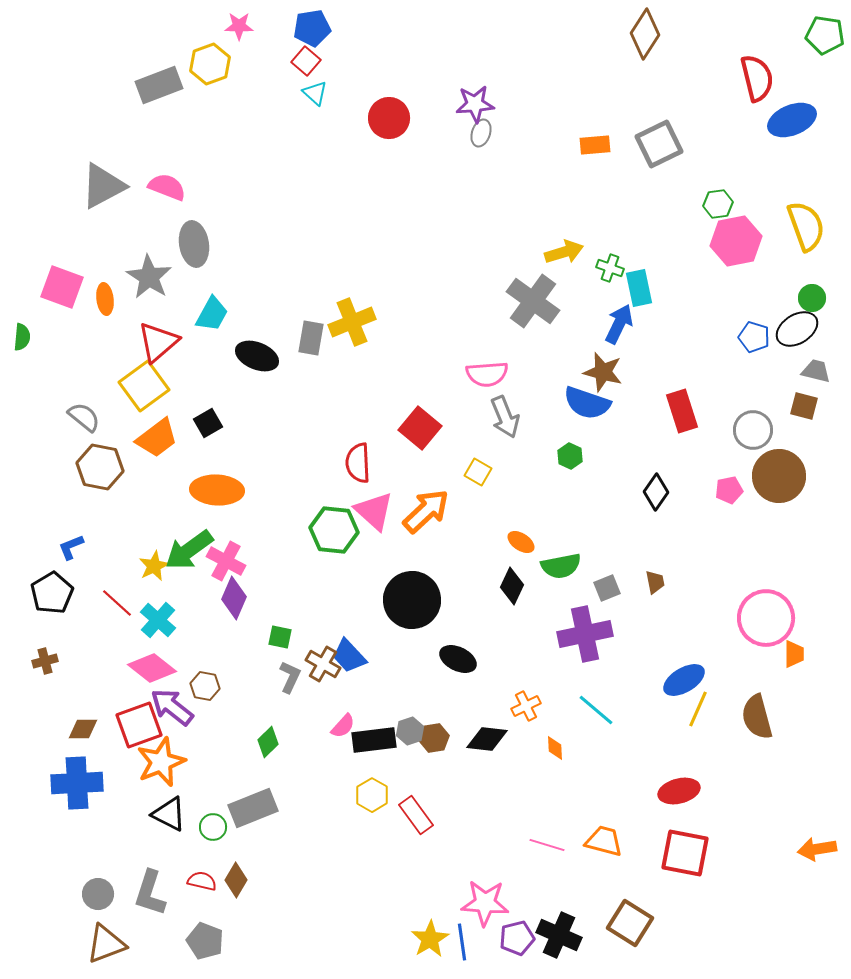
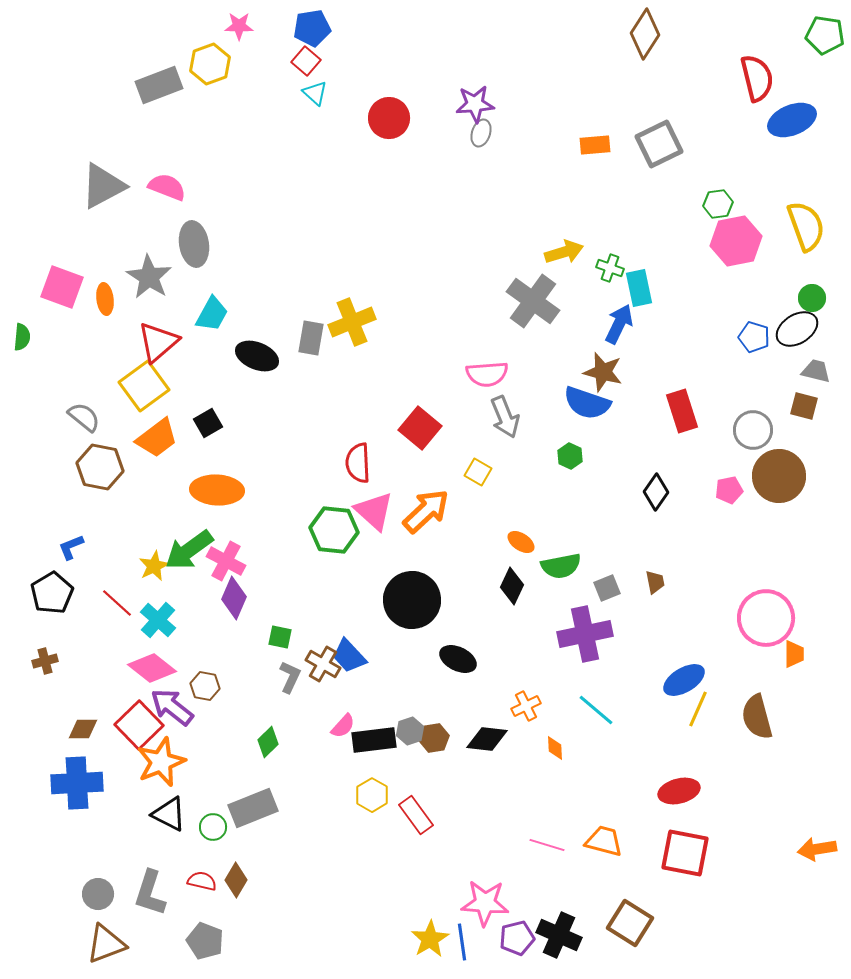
red square at (139, 725): rotated 24 degrees counterclockwise
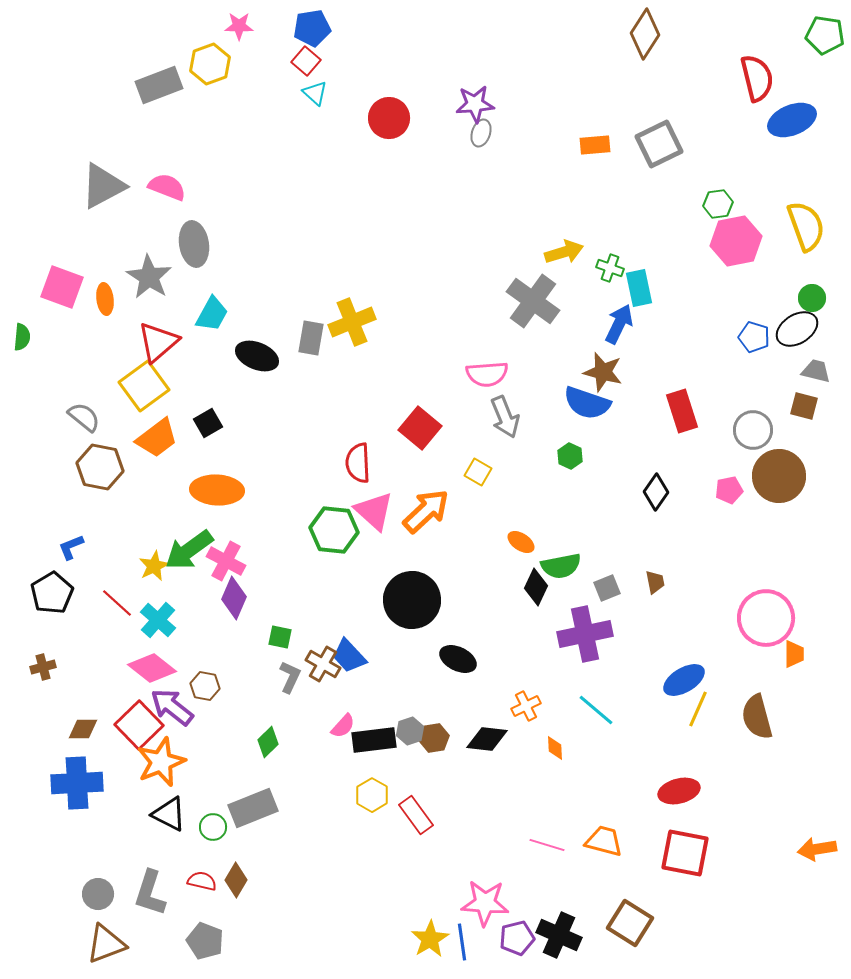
black diamond at (512, 586): moved 24 px right, 1 px down
brown cross at (45, 661): moved 2 px left, 6 px down
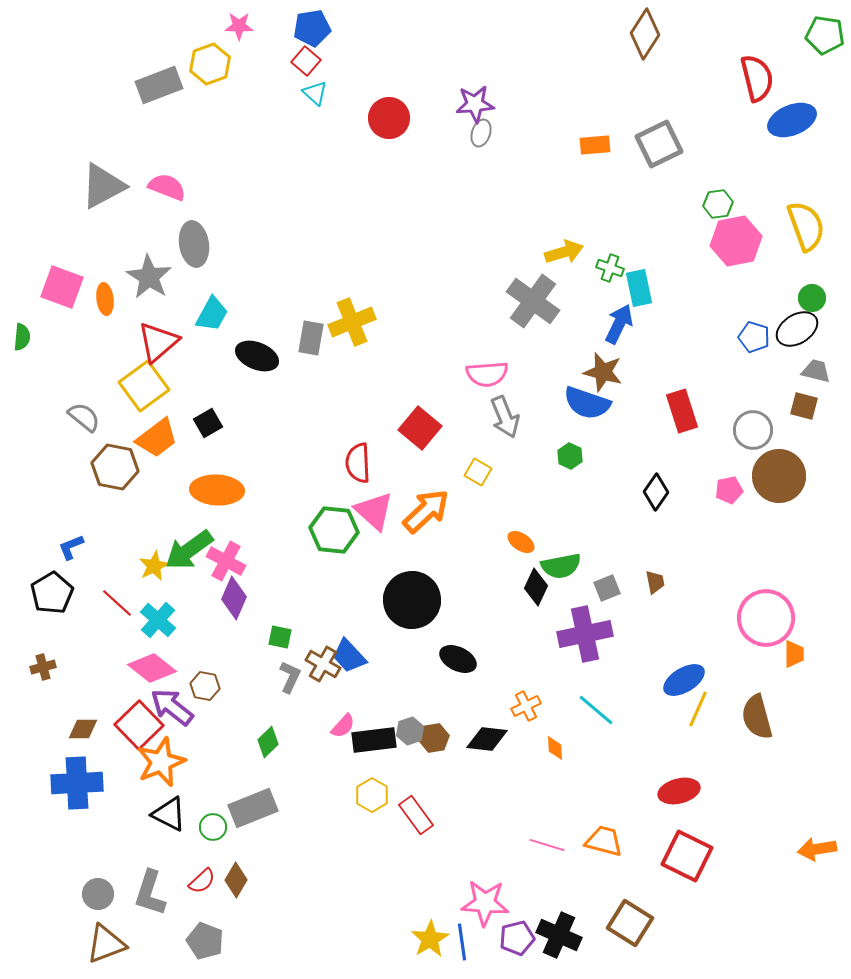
brown hexagon at (100, 467): moved 15 px right
red square at (685, 853): moved 2 px right, 3 px down; rotated 15 degrees clockwise
red semicircle at (202, 881): rotated 124 degrees clockwise
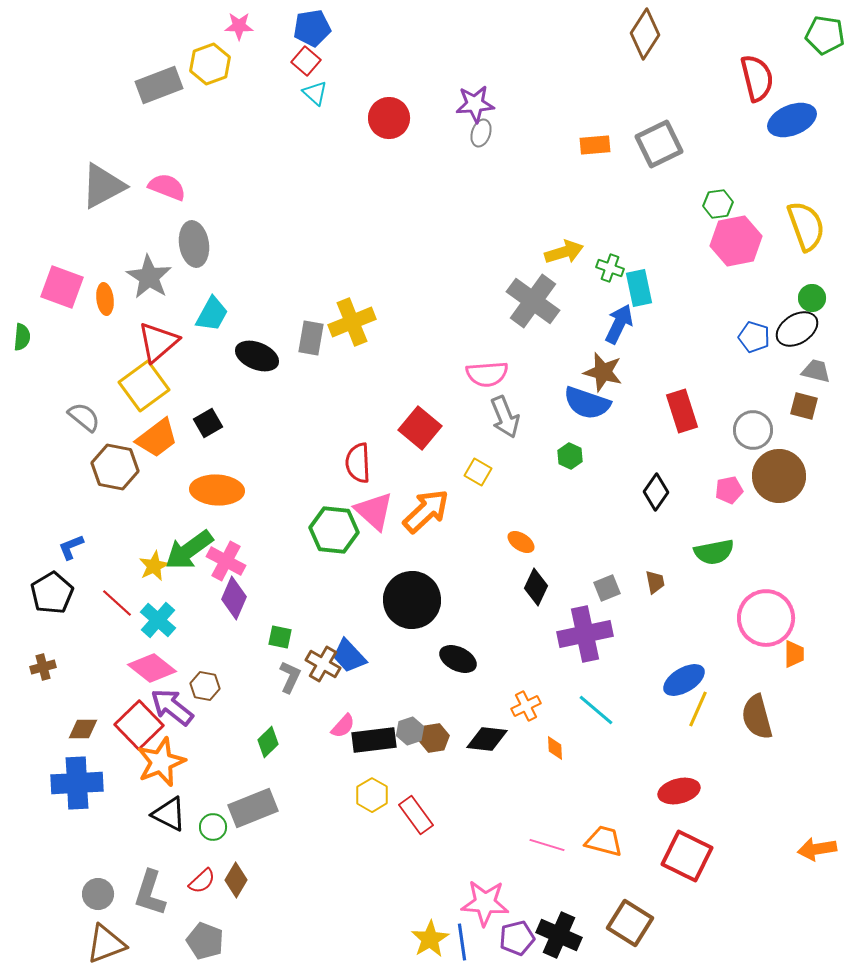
green semicircle at (561, 566): moved 153 px right, 14 px up
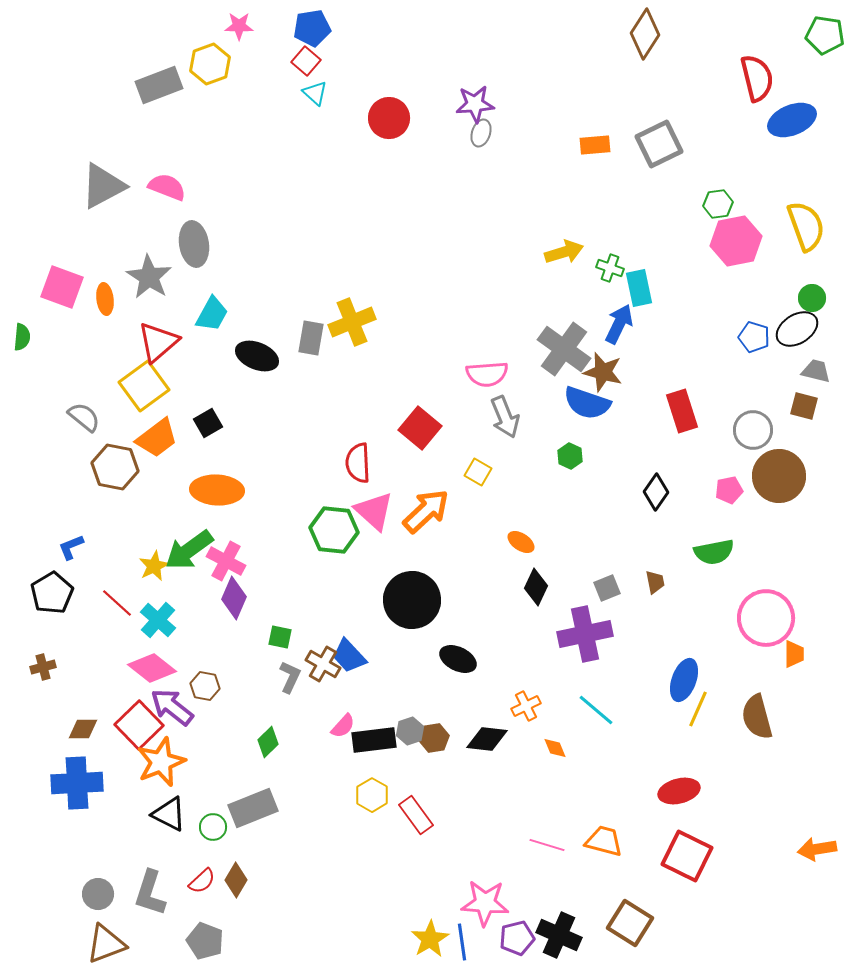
gray cross at (533, 301): moved 31 px right, 48 px down
blue ellipse at (684, 680): rotated 39 degrees counterclockwise
orange diamond at (555, 748): rotated 20 degrees counterclockwise
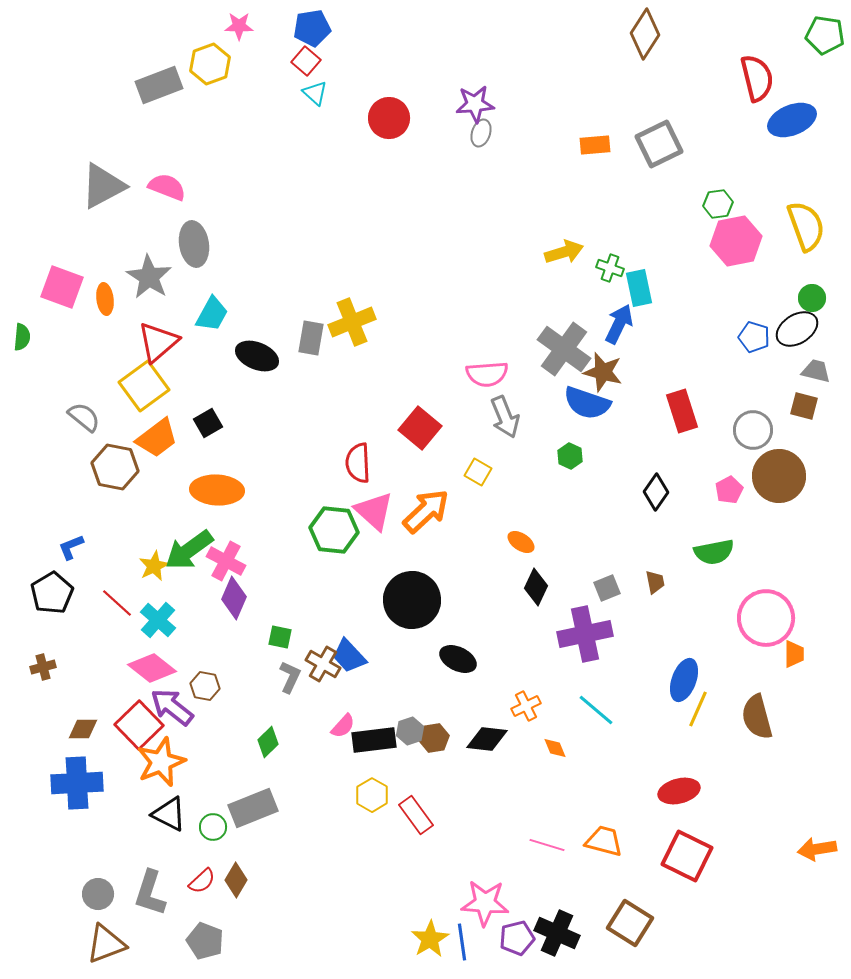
pink pentagon at (729, 490): rotated 16 degrees counterclockwise
black cross at (559, 935): moved 2 px left, 2 px up
